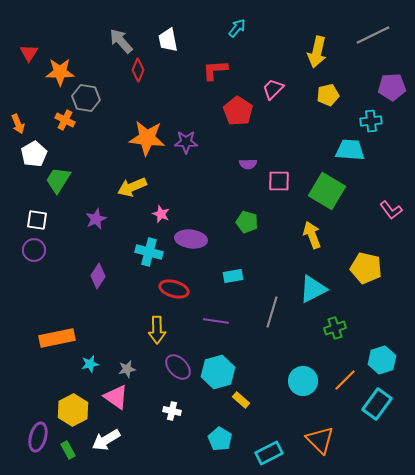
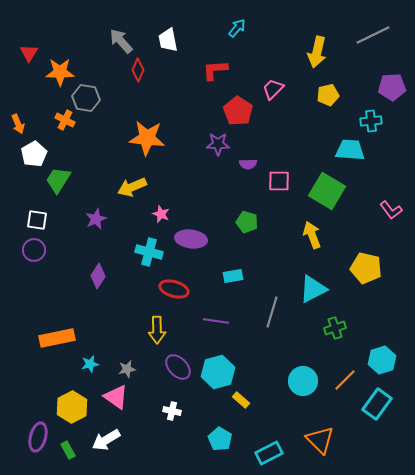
purple star at (186, 142): moved 32 px right, 2 px down
yellow hexagon at (73, 410): moved 1 px left, 3 px up
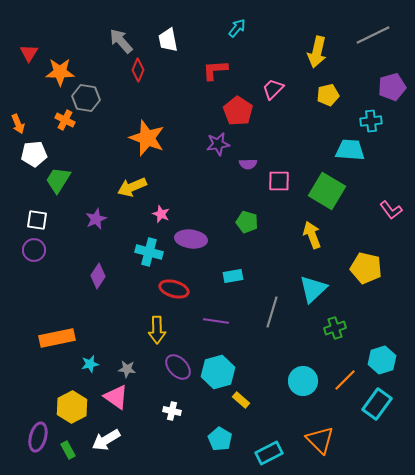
purple pentagon at (392, 87): rotated 12 degrees counterclockwise
orange star at (147, 138): rotated 15 degrees clockwise
purple star at (218, 144): rotated 10 degrees counterclockwise
white pentagon at (34, 154): rotated 25 degrees clockwise
cyan triangle at (313, 289): rotated 16 degrees counterclockwise
gray star at (127, 369): rotated 18 degrees clockwise
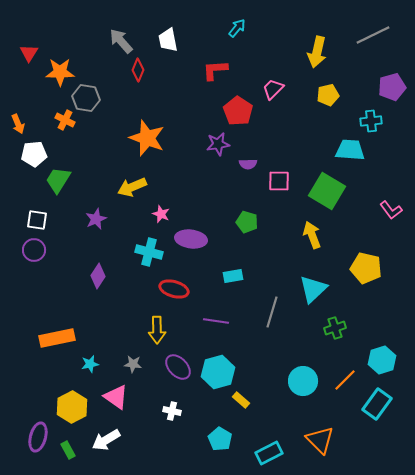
gray star at (127, 369): moved 6 px right, 5 px up
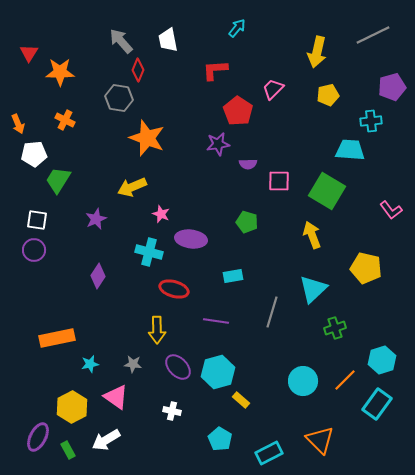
gray hexagon at (86, 98): moved 33 px right
purple ellipse at (38, 437): rotated 12 degrees clockwise
